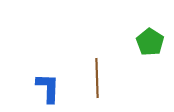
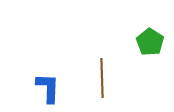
brown line: moved 5 px right
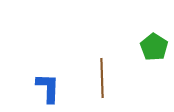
green pentagon: moved 4 px right, 5 px down
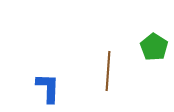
brown line: moved 6 px right, 7 px up; rotated 6 degrees clockwise
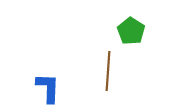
green pentagon: moved 23 px left, 16 px up
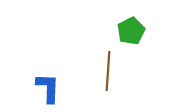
green pentagon: rotated 12 degrees clockwise
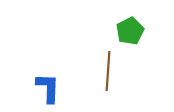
green pentagon: moved 1 px left
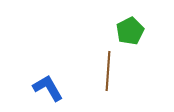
blue L-shape: rotated 32 degrees counterclockwise
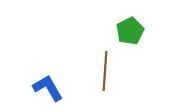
brown line: moved 3 px left
